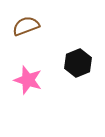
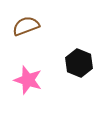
black hexagon: moved 1 px right; rotated 16 degrees counterclockwise
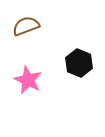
pink star: rotated 8 degrees clockwise
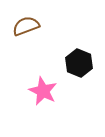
pink star: moved 15 px right, 11 px down
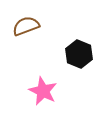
black hexagon: moved 9 px up
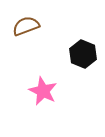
black hexagon: moved 4 px right
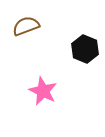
black hexagon: moved 2 px right, 5 px up
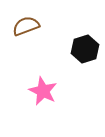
black hexagon: rotated 20 degrees clockwise
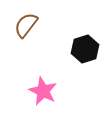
brown semicircle: moved 1 px up; rotated 32 degrees counterclockwise
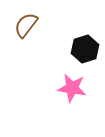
pink star: moved 29 px right, 3 px up; rotated 16 degrees counterclockwise
